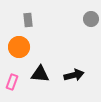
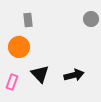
black triangle: rotated 42 degrees clockwise
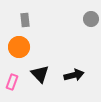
gray rectangle: moved 3 px left
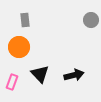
gray circle: moved 1 px down
